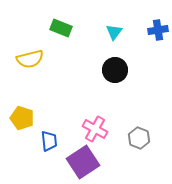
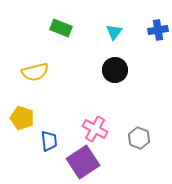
yellow semicircle: moved 5 px right, 13 px down
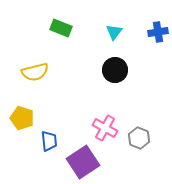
blue cross: moved 2 px down
pink cross: moved 10 px right, 1 px up
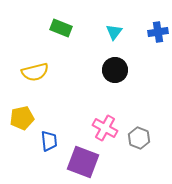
yellow pentagon: rotated 30 degrees counterclockwise
purple square: rotated 36 degrees counterclockwise
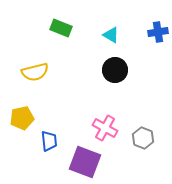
cyan triangle: moved 3 px left, 3 px down; rotated 36 degrees counterclockwise
gray hexagon: moved 4 px right
purple square: moved 2 px right
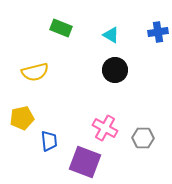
gray hexagon: rotated 20 degrees counterclockwise
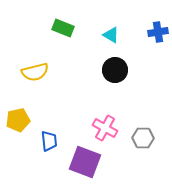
green rectangle: moved 2 px right
yellow pentagon: moved 4 px left, 2 px down
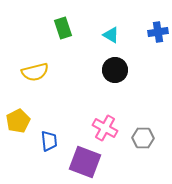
green rectangle: rotated 50 degrees clockwise
yellow pentagon: moved 1 px down; rotated 15 degrees counterclockwise
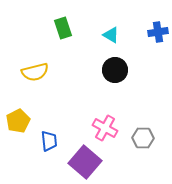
purple square: rotated 20 degrees clockwise
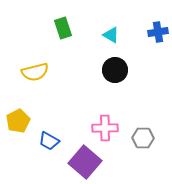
pink cross: rotated 30 degrees counterclockwise
blue trapezoid: rotated 125 degrees clockwise
